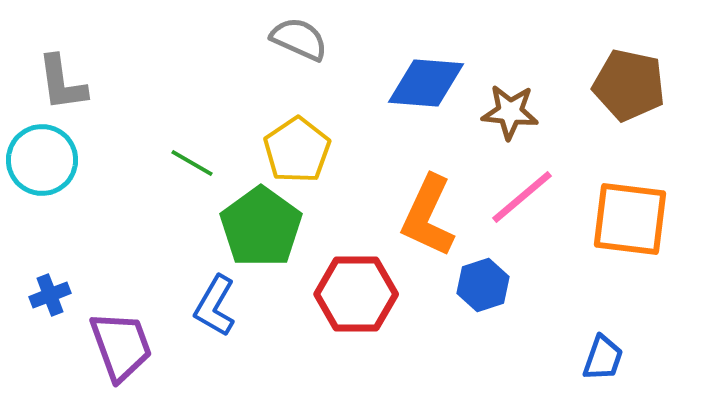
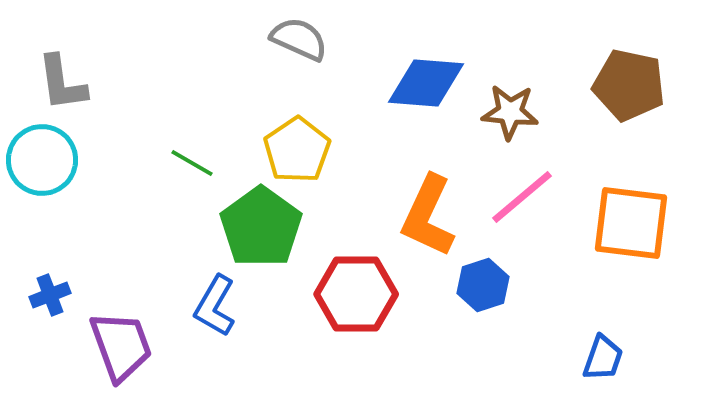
orange square: moved 1 px right, 4 px down
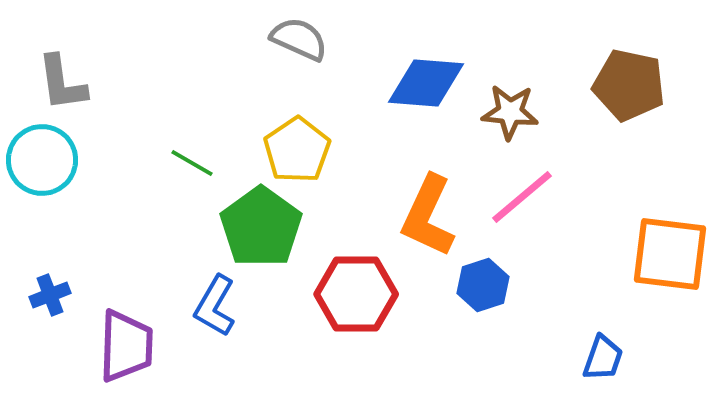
orange square: moved 39 px right, 31 px down
purple trapezoid: moved 5 px right; rotated 22 degrees clockwise
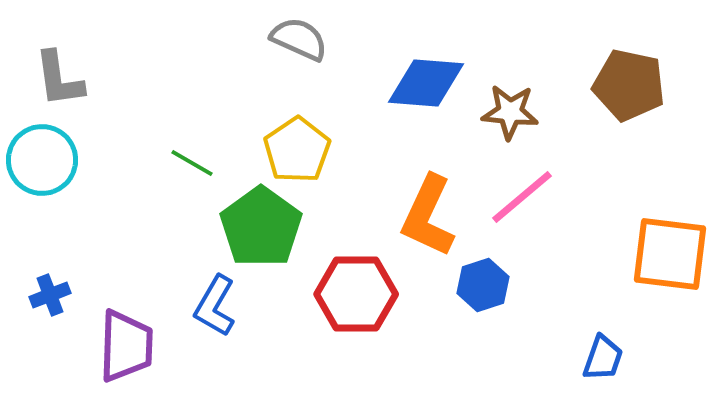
gray L-shape: moved 3 px left, 4 px up
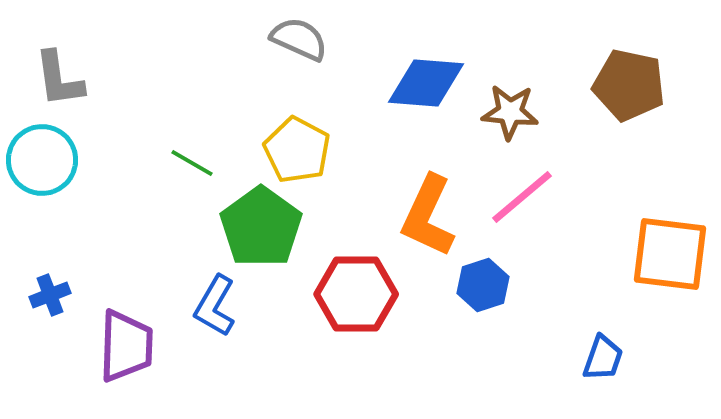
yellow pentagon: rotated 10 degrees counterclockwise
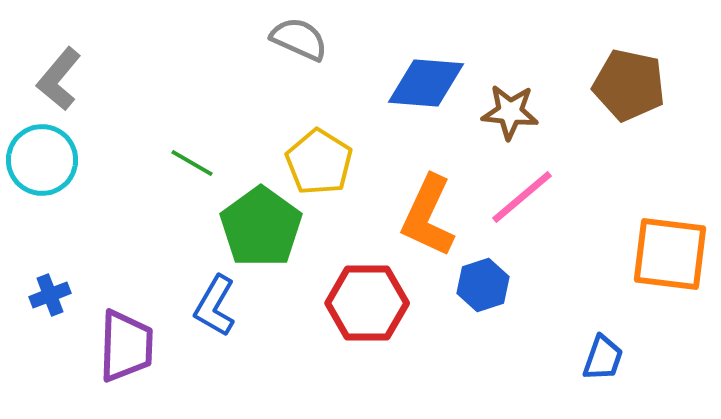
gray L-shape: rotated 48 degrees clockwise
yellow pentagon: moved 22 px right, 12 px down; rotated 4 degrees clockwise
red hexagon: moved 11 px right, 9 px down
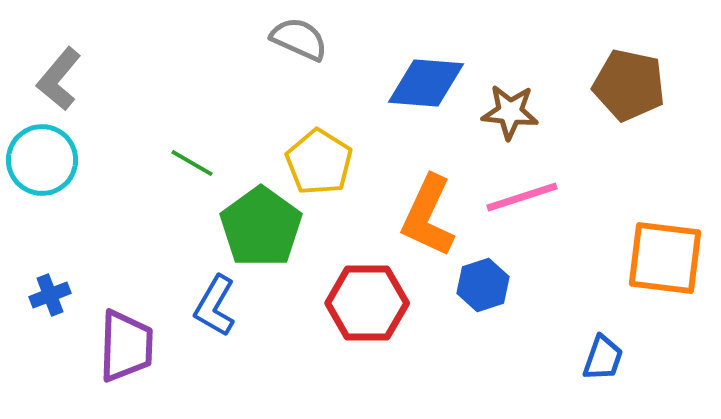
pink line: rotated 22 degrees clockwise
orange square: moved 5 px left, 4 px down
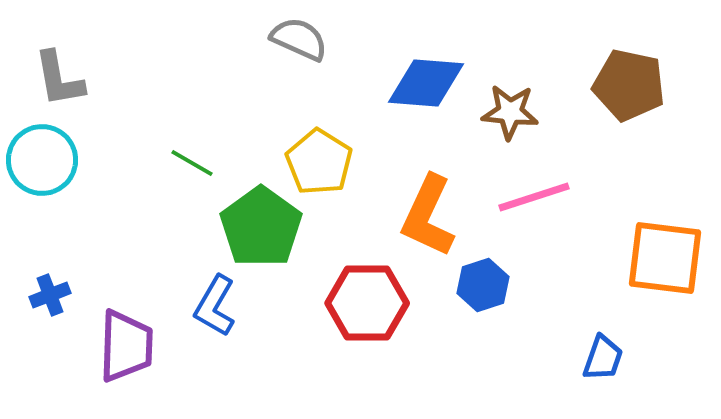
gray L-shape: rotated 50 degrees counterclockwise
pink line: moved 12 px right
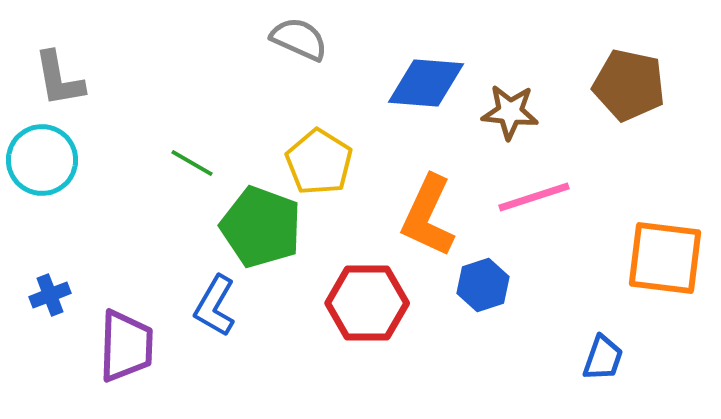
green pentagon: rotated 16 degrees counterclockwise
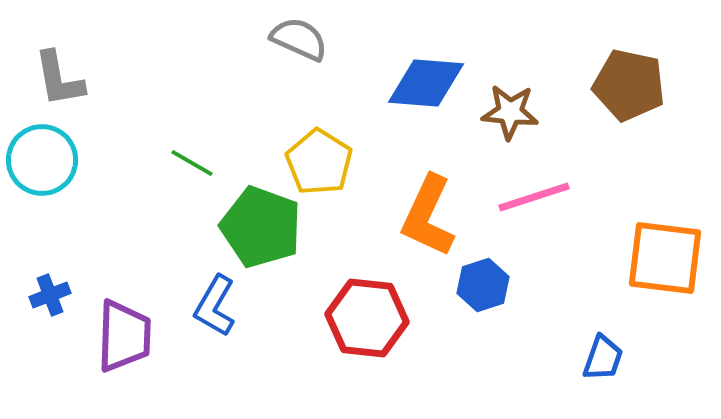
red hexagon: moved 15 px down; rotated 6 degrees clockwise
purple trapezoid: moved 2 px left, 10 px up
